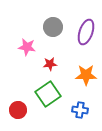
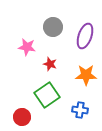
purple ellipse: moved 1 px left, 4 px down
red star: rotated 24 degrees clockwise
green square: moved 1 px left, 1 px down
red circle: moved 4 px right, 7 px down
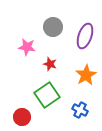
orange star: rotated 30 degrees counterclockwise
blue cross: rotated 21 degrees clockwise
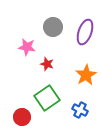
purple ellipse: moved 4 px up
red star: moved 3 px left
green square: moved 3 px down
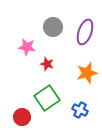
orange star: moved 1 px right, 2 px up; rotated 15 degrees clockwise
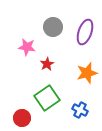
red star: rotated 24 degrees clockwise
red circle: moved 1 px down
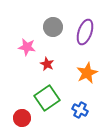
red star: rotated 16 degrees counterclockwise
orange star: rotated 10 degrees counterclockwise
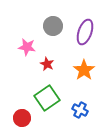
gray circle: moved 1 px up
orange star: moved 3 px left, 3 px up; rotated 10 degrees counterclockwise
